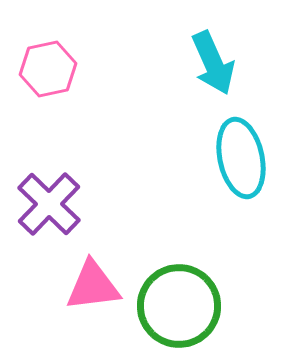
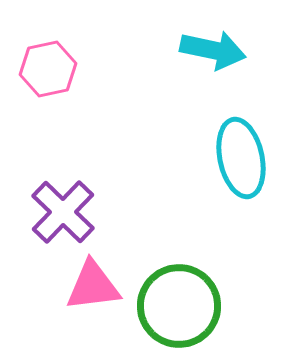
cyan arrow: moved 13 px up; rotated 54 degrees counterclockwise
purple cross: moved 14 px right, 8 px down
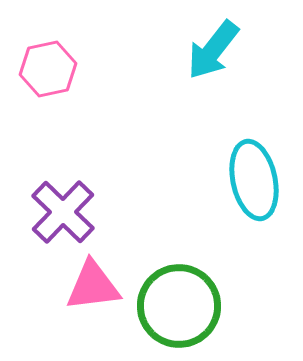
cyan arrow: rotated 116 degrees clockwise
cyan ellipse: moved 13 px right, 22 px down
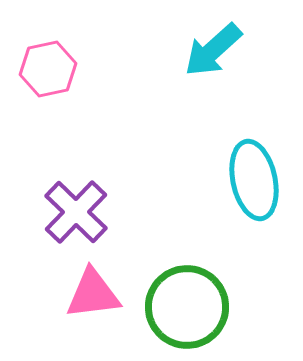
cyan arrow: rotated 10 degrees clockwise
purple cross: moved 13 px right
pink triangle: moved 8 px down
green circle: moved 8 px right, 1 px down
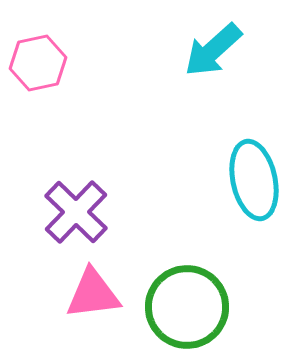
pink hexagon: moved 10 px left, 6 px up
